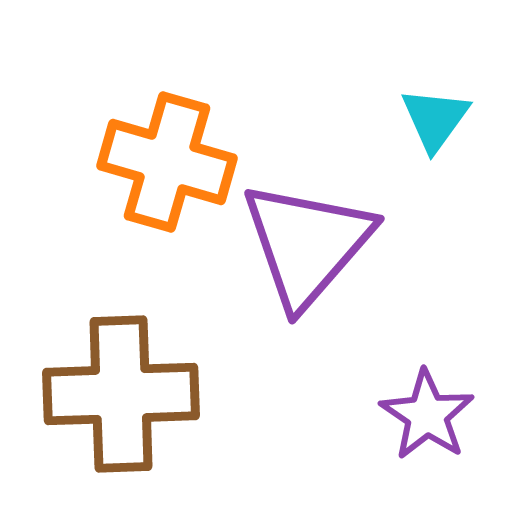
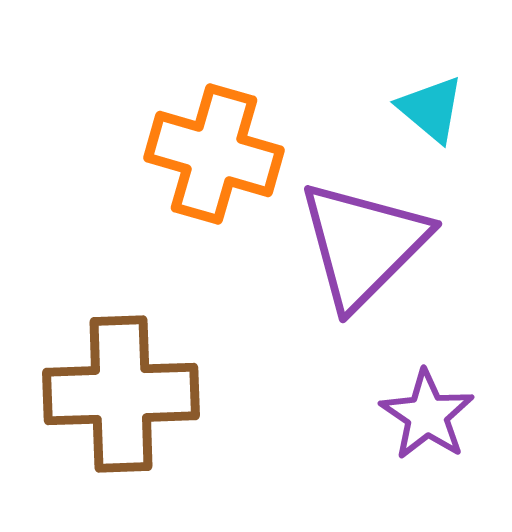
cyan triangle: moved 4 px left, 10 px up; rotated 26 degrees counterclockwise
orange cross: moved 47 px right, 8 px up
purple triangle: moved 56 px right; rotated 4 degrees clockwise
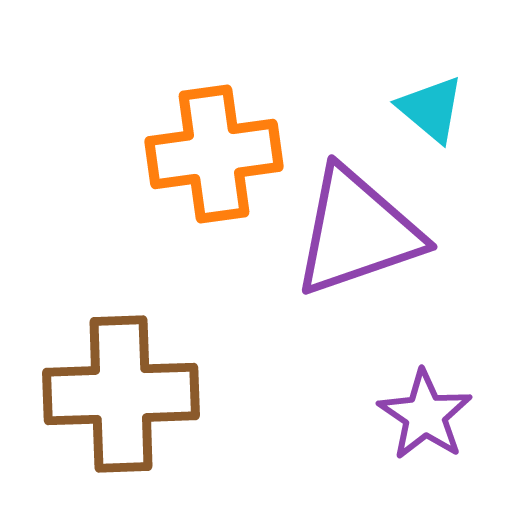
orange cross: rotated 24 degrees counterclockwise
purple triangle: moved 6 px left, 12 px up; rotated 26 degrees clockwise
purple star: moved 2 px left
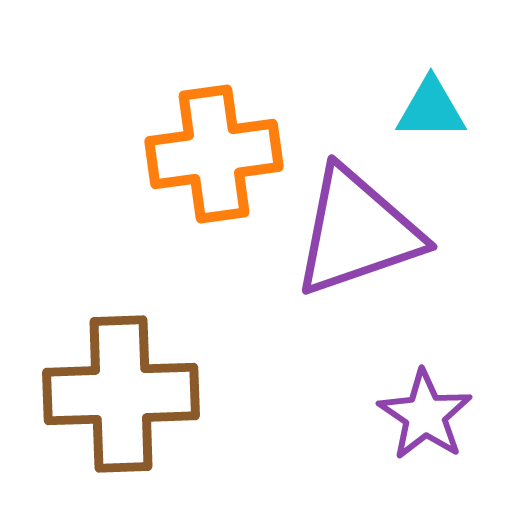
cyan triangle: rotated 40 degrees counterclockwise
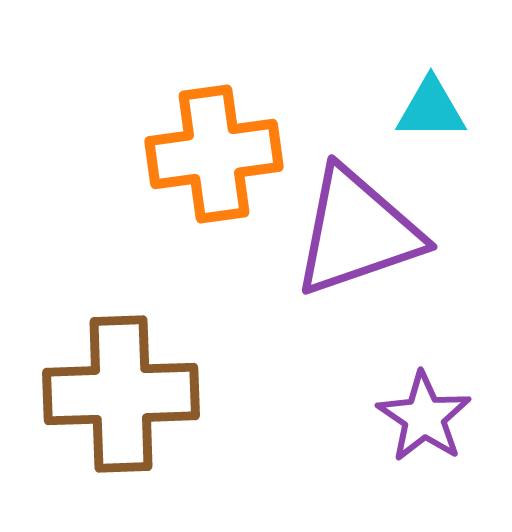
purple star: moved 1 px left, 2 px down
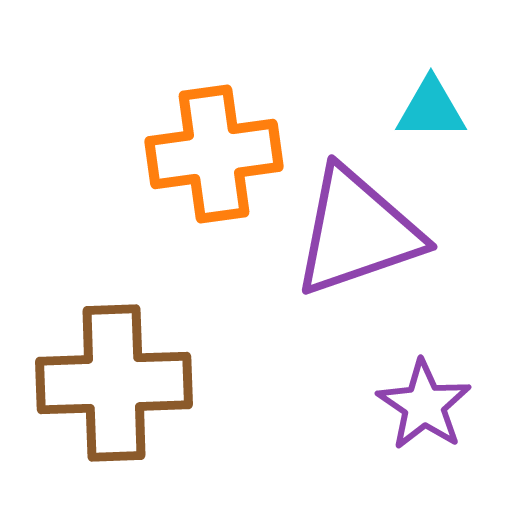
brown cross: moved 7 px left, 11 px up
purple star: moved 12 px up
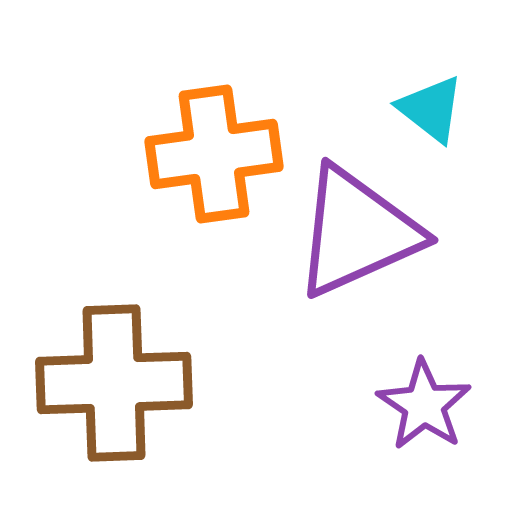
cyan triangle: rotated 38 degrees clockwise
purple triangle: rotated 5 degrees counterclockwise
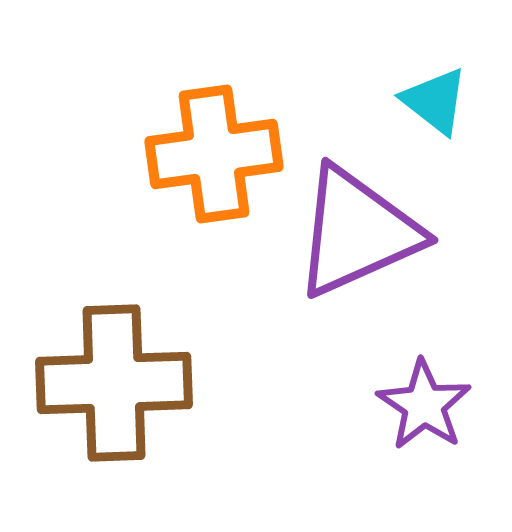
cyan triangle: moved 4 px right, 8 px up
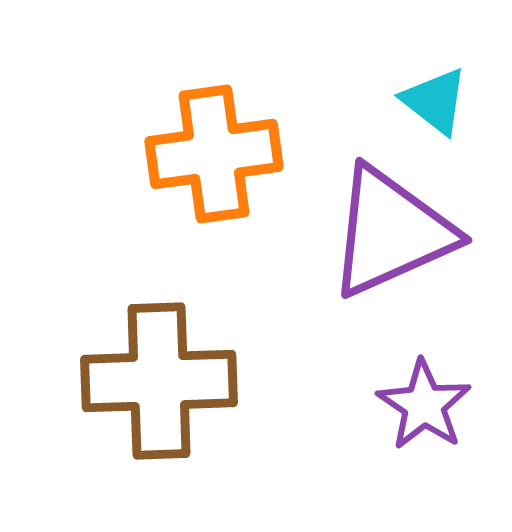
purple triangle: moved 34 px right
brown cross: moved 45 px right, 2 px up
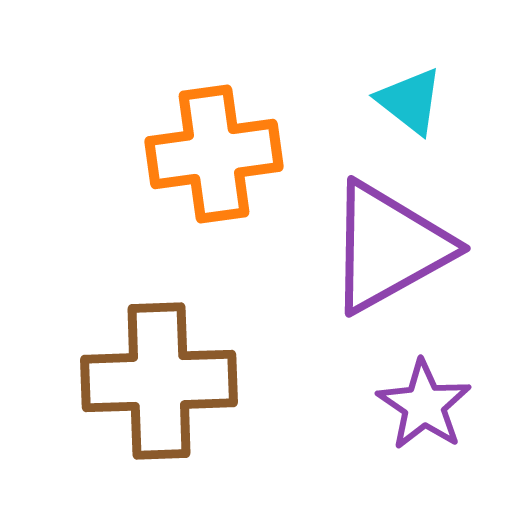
cyan triangle: moved 25 px left
purple triangle: moved 2 px left, 15 px down; rotated 5 degrees counterclockwise
